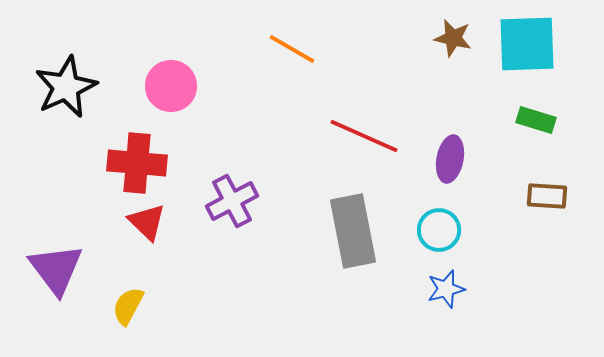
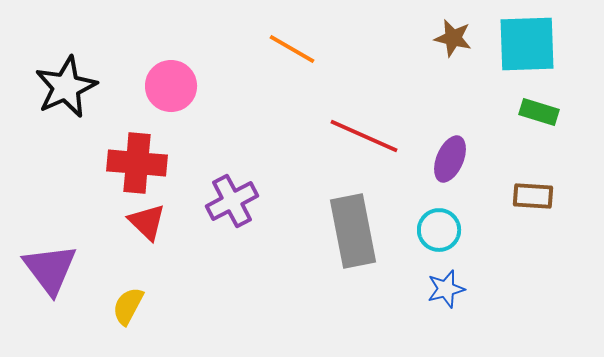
green rectangle: moved 3 px right, 8 px up
purple ellipse: rotated 12 degrees clockwise
brown rectangle: moved 14 px left
purple triangle: moved 6 px left
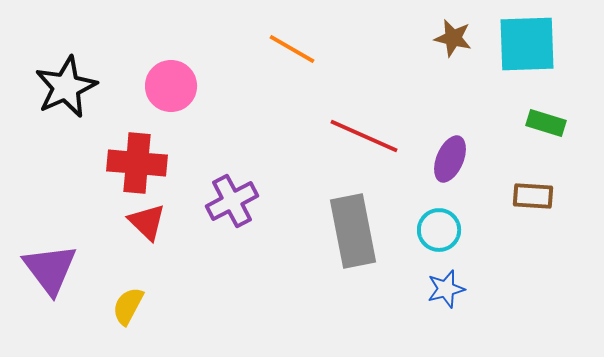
green rectangle: moved 7 px right, 11 px down
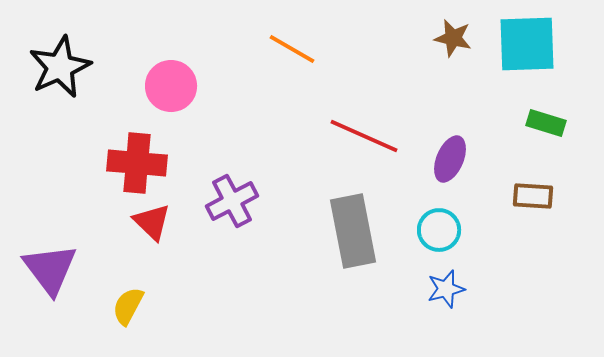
black star: moved 6 px left, 20 px up
red triangle: moved 5 px right
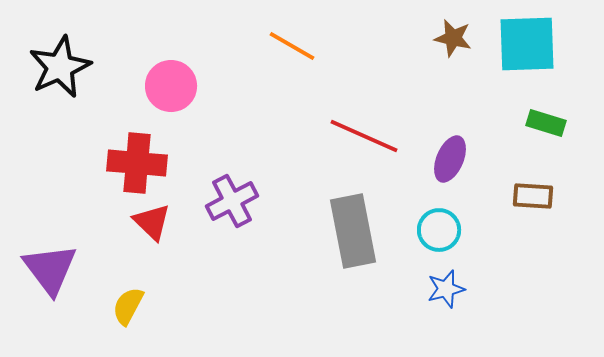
orange line: moved 3 px up
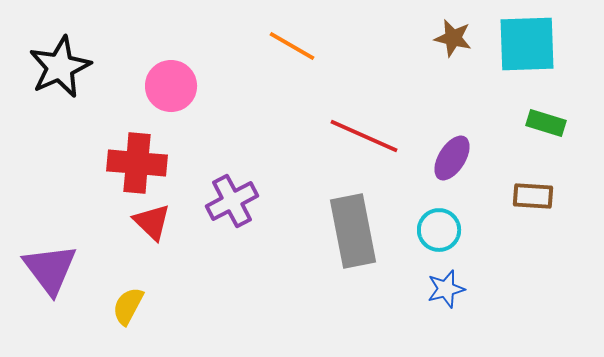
purple ellipse: moved 2 px right, 1 px up; rotated 9 degrees clockwise
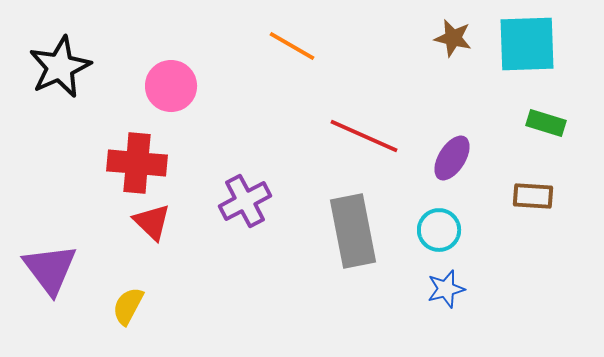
purple cross: moved 13 px right
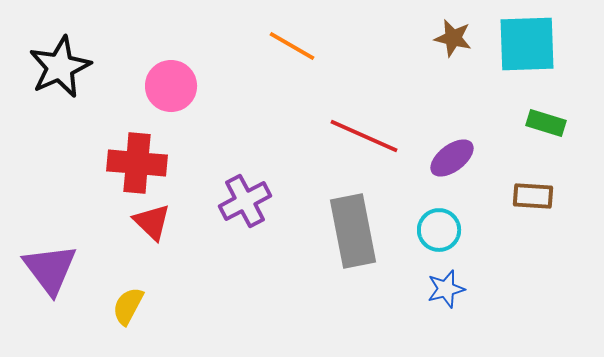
purple ellipse: rotated 21 degrees clockwise
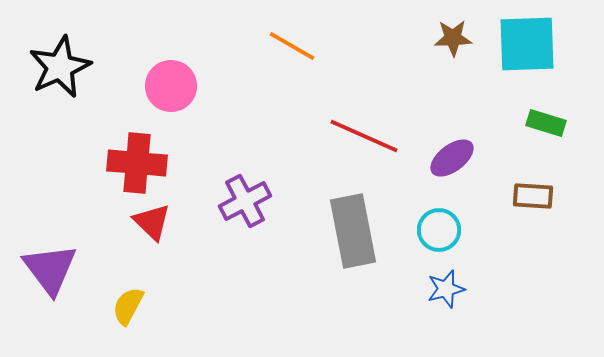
brown star: rotated 15 degrees counterclockwise
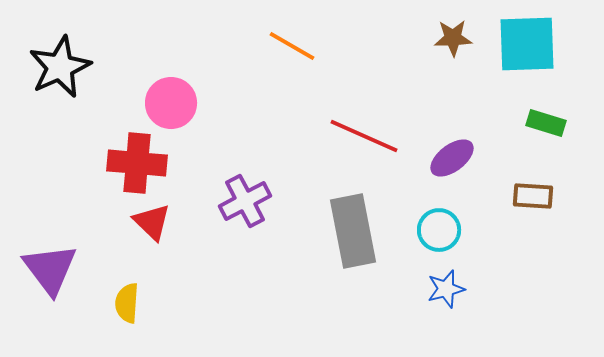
pink circle: moved 17 px down
yellow semicircle: moved 1 px left, 3 px up; rotated 24 degrees counterclockwise
